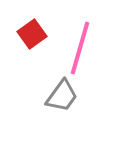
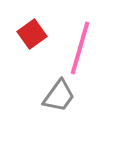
gray trapezoid: moved 3 px left
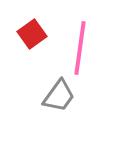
pink line: rotated 8 degrees counterclockwise
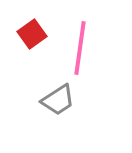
gray trapezoid: moved 1 px left, 4 px down; rotated 21 degrees clockwise
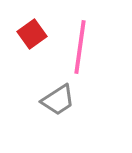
pink line: moved 1 px up
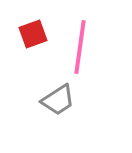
red square: moved 1 px right; rotated 16 degrees clockwise
